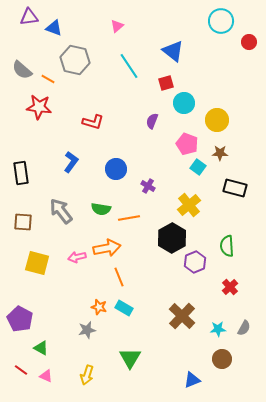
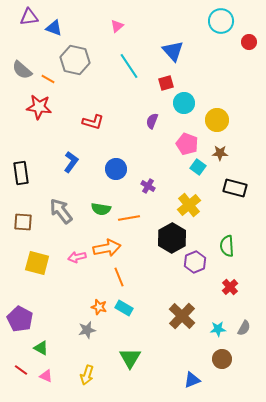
blue triangle at (173, 51): rotated 10 degrees clockwise
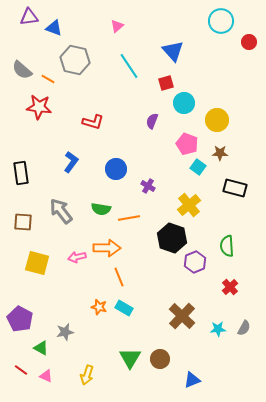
black hexagon at (172, 238): rotated 12 degrees counterclockwise
orange arrow at (107, 248): rotated 12 degrees clockwise
gray star at (87, 330): moved 22 px left, 2 px down
brown circle at (222, 359): moved 62 px left
